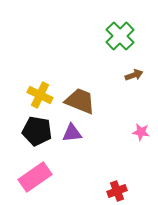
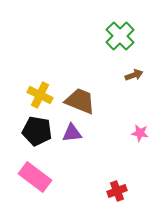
pink star: moved 1 px left, 1 px down
pink rectangle: rotated 72 degrees clockwise
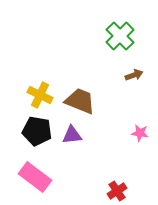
purple triangle: moved 2 px down
red cross: rotated 12 degrees counterclockwise
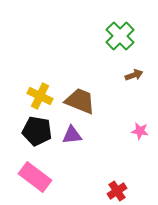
yellow cross: moved 1 px down
pink star: moved 2 px up
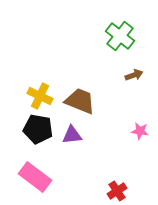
green cross: rotated 8 degrees counterclockwise
black pentagon: moved 1 px right, 2 px up
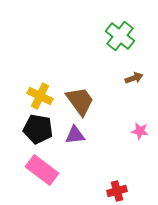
brown arrow: moved 3 px down
brown trapezoid: rotated 32 degrees clockwise
purple triangle: moved 3 px right
pink rectangle: moved 7 px right, 7 px up
red cross: rotated 18 degrees clockwise
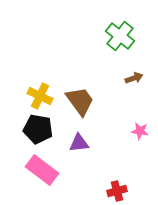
purple triangle: moved 4 px right, 8 px down
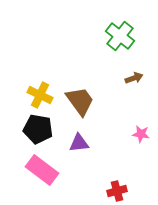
yellow cross: moved 1 px up
pink star: moved 1 px right, 3 px down
